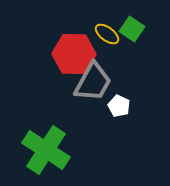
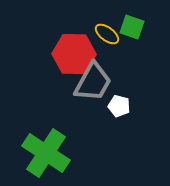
green square: moved 2 px up; rotated 15 degrees counterclockwise
white pentagon: rotated 10 degrees counterclockwise
green cross: moved 3 px down
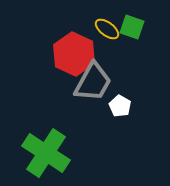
yellow ellipse: moved 5 px up
red hexagon: rotated 24 degrees clockwise
white pentagon: moved 1 px right; rotated 15 degrees clockwise
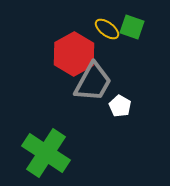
red hexagon: rotated 6 degrees clockwise
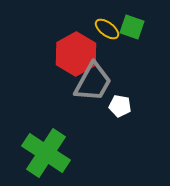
red hexagon: moved 2 px right
white pentagon: rotated 20 degrees counterclockwise
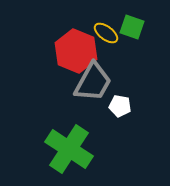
yellow ellipse: moved 1 px left, 4 px down
red hexagon: moved 3 px up; rotated 9 degrees counterclockwise
green cross: moved 23 px right, 4 px up
